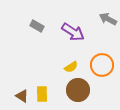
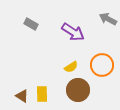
gray rectangle: moved 6 px left, 2 px up
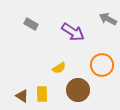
yellow semicircle: moved 12 px left, 1 px down
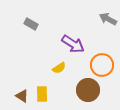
purple arrow: moved 12 px down
brown circle: moved 10 px right
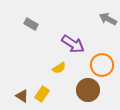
yellow rectangle: rotated 35 degrees clockwise
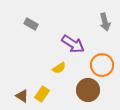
gray arrow: moved 3 px left, 3 px down; rotated 132 degrees counterclockwise
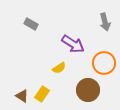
orange circle: moved 2 px right, 2 px up
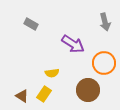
yellow semicircle: moved 7 px left, 5 px down; rotated 24 degrees clockwise
yellow rectangle: moved 2 px right
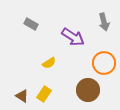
gray arrow: moved 1 px left
purple arrow: moved 7 px up
yellow semicircle: moved 3 px left, 10 px up; rotated 24 degrees counterclockwise
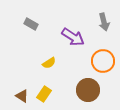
orange circle: moved 1 px left, 2 px up
